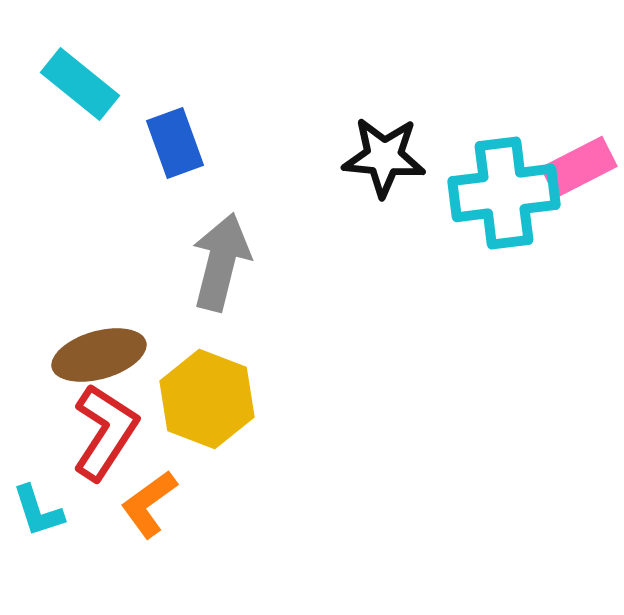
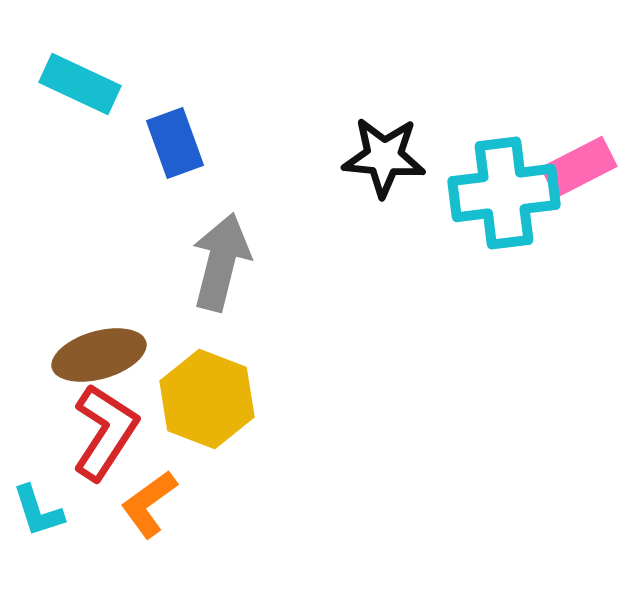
cyan rectangle: rotated 14 degrees counterclockwise
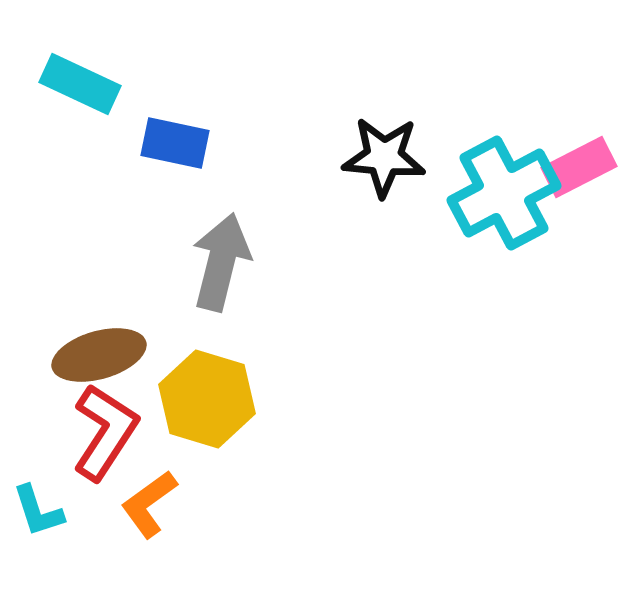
blue rectangle: rotated 58 degrees counterclockwise
cyan cross: rotated 21 degrees counterclockwise
yellow hexagon: rotated 4 degrees counterclockwise
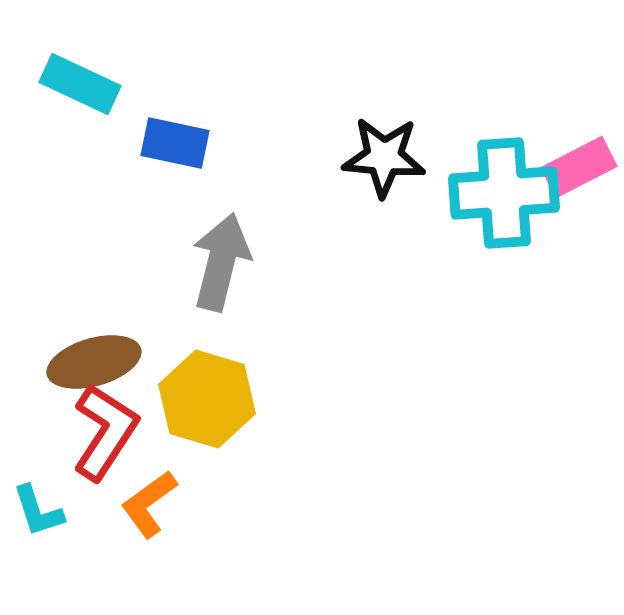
cyan cross: rotated 24 degrees clockwise
brown ellipse: moved 5 px left, 7 px down
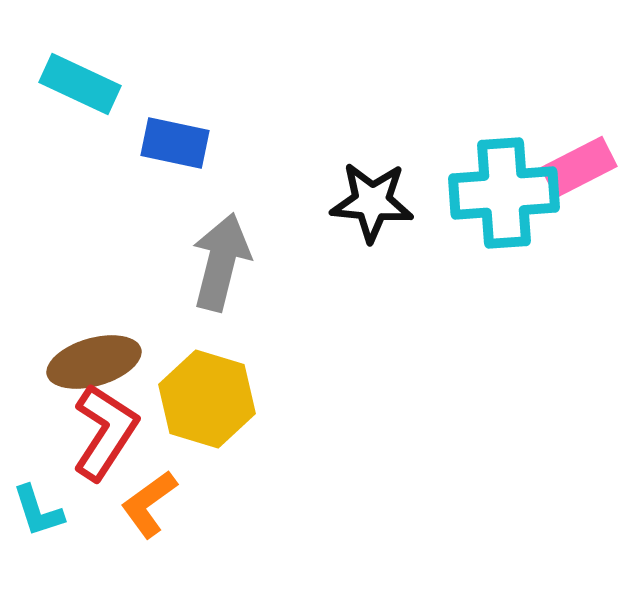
black star: moved 12 px left, 45 px down
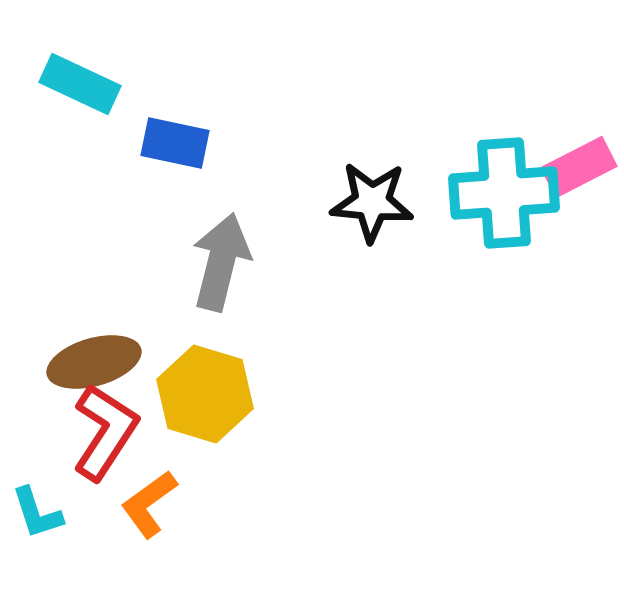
yellow hexagon: moved 2 px left, 5 px up
cyan L-shape: moved 1 px left, 2 px down
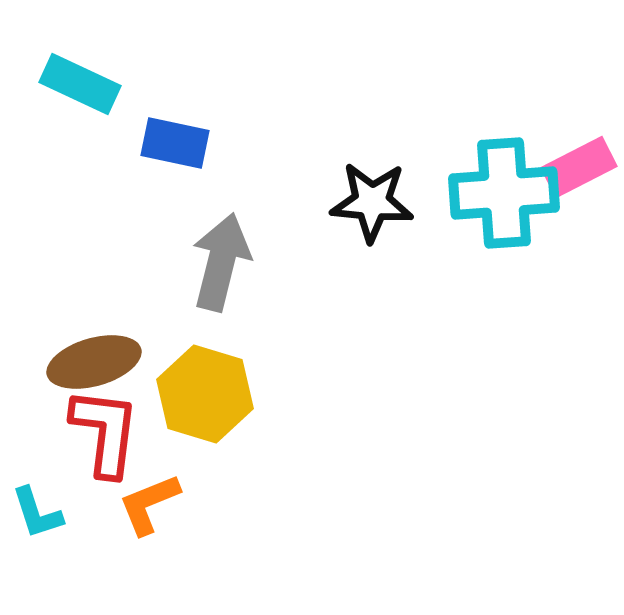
red L-shape: rotated 26 degrees counterclockwise
orange L-shape: rotated 14 degrees clockwise
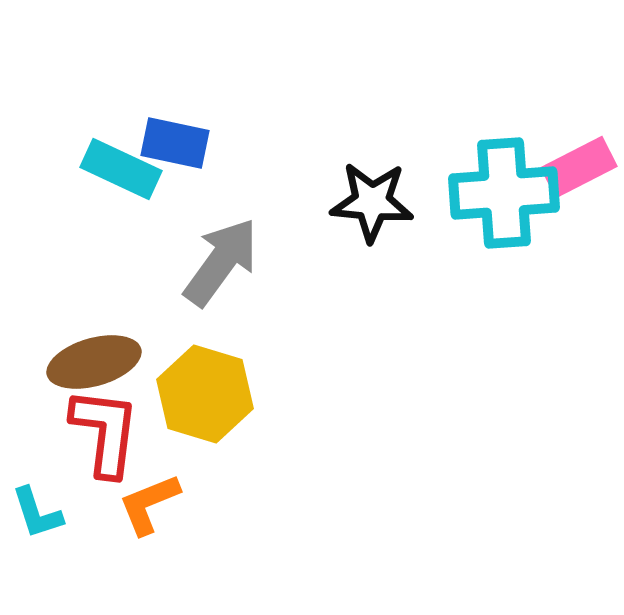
cyan rectangle: moved 41 px right, 85 px down
gray arrow: rotated 22 degrees clockwise
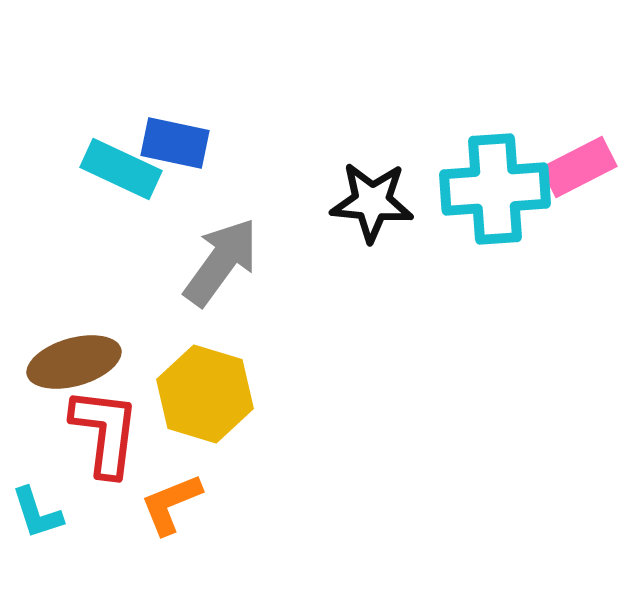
cyan cross: moved 9 px left, 4 px up
brown ellipse: moved 20 px left
orange L-shape: moved 22 px right
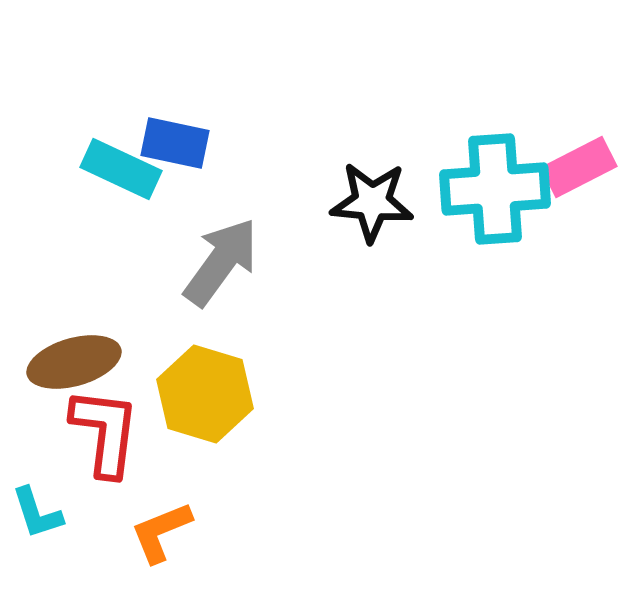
orange L-shape: moved 10 px left, 28 px down
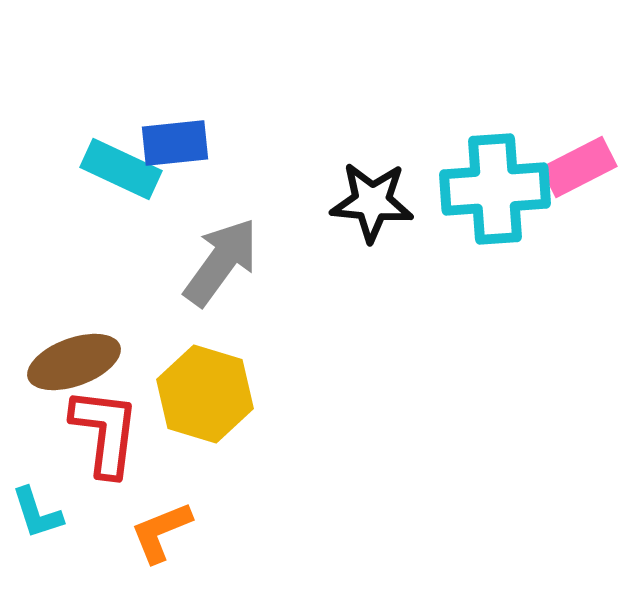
blue rectangle: rotated 18 degrees counterclockwise
brown ellipse: rotated 4 degrees counterclockwise
